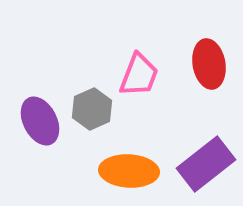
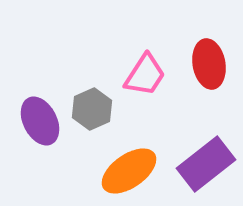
pink trapezoid: moved 6 px right; rotated 12 degrees clockwise
orange ellipse: rotated 38 degrees counterclockwise
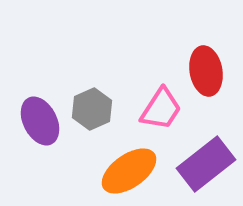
red ellipse: moved 3 px left, 7 px down
pink trapezoid: moved 16 px right, 34 px down
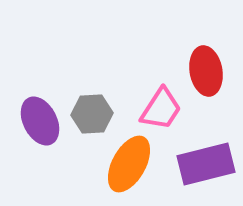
gray hexagon: moved 5 px down; rotated 21 degrees clockwise
purple rectangle: rotated 24 degrees clockwise
orange ellipse: moved 7 px up; rotated 26 degrees counterclockwise
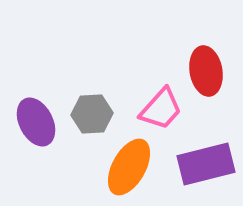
pink trapezoid: rotated 9 degrees clockwise
purple ellipse: moved 4 px left, 1 px down
orange ellipse: moved 3 px down
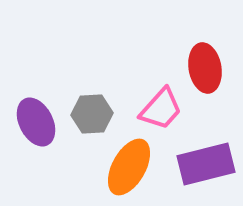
red ellipse: moved 1 px left, 3 px up
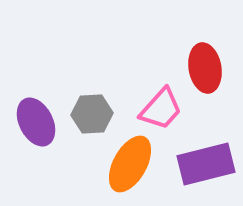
orange ellipse: moved 1 px right, 3 px up
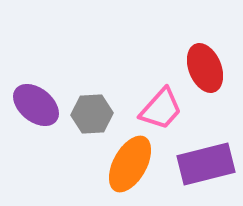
red ellipse: rotated 12 degrees counterclockwise
purple ellipse: moved 17 px up; rotated 24 degrees counterclockwise
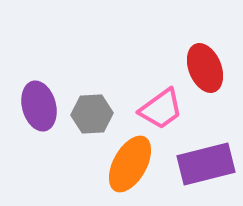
purple ellipse: moved 3 px right, 1 px down; rotated 36 degrees clockwise
pink trapezoid: rotated 12 degrees clockwise
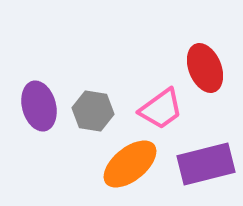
gray hexagon: moved 1 px right, 3 px up; rotated 12 degrees clockwise
orange ellipse: rotated 22 degrees clockwise
